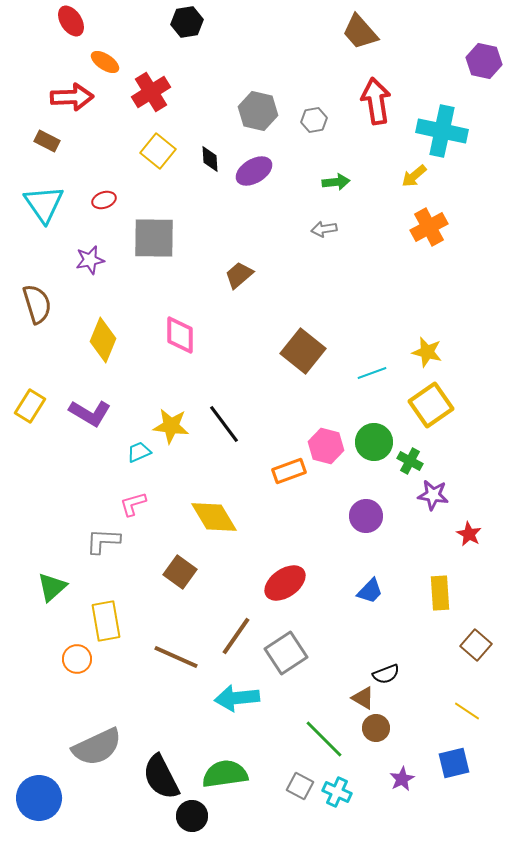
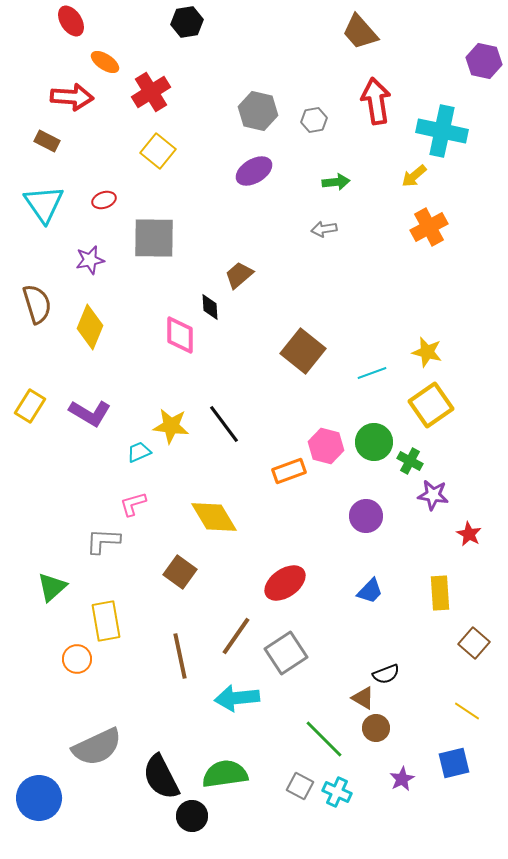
red arrow at (72, 97): rotated 6 degrees clockwise
black diamond at (210, 159): moved 148 px down
yellow diamond at (103, 340): moved 13 px left, 13 px up
brown square at (476, 645): moved 2 px left, 2 px up
brown line at (176, 657): moved 4 px right, 1 px up; rotated 54 degrees clockwise
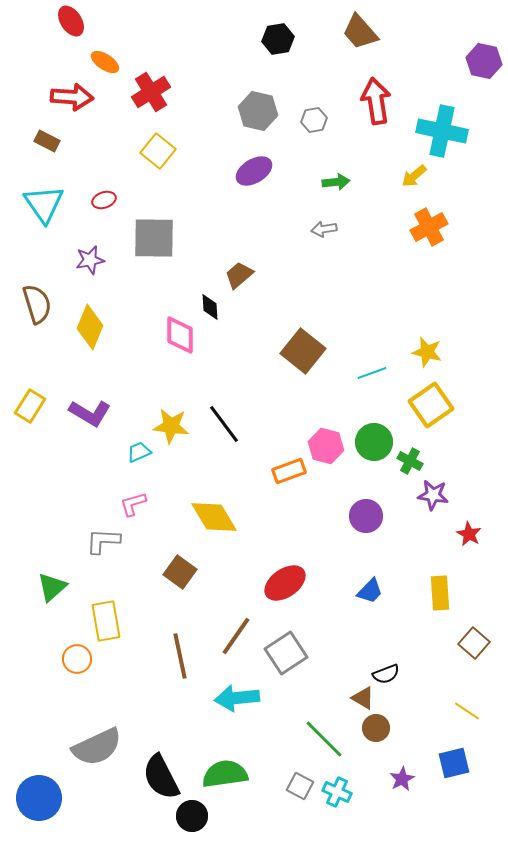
black hexagon at (187, 22): moved 91 px right, 17 px down
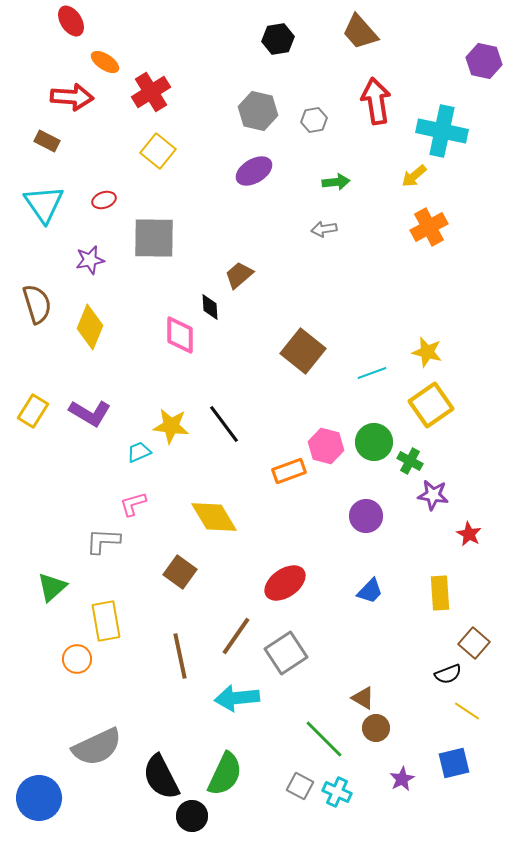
yellow rectangle at (30, 406): moved 3 px right, 5 px down
black semicircle at (386, 674): moved 62 px right
green semicircle at (225, 774): rotated 123 degrees clockwise
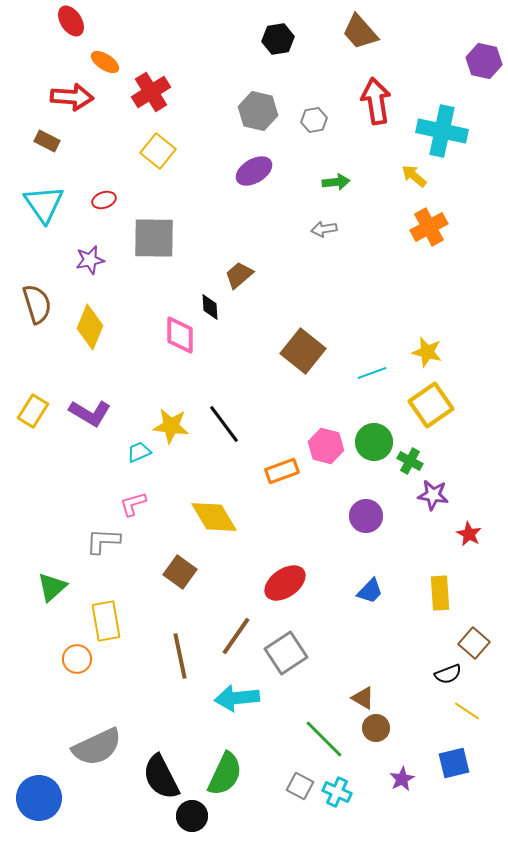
yellow arrow at (414, 176): rotated 80 degrees clockwise
orange rectangle at (289, 471): moved 7 px left
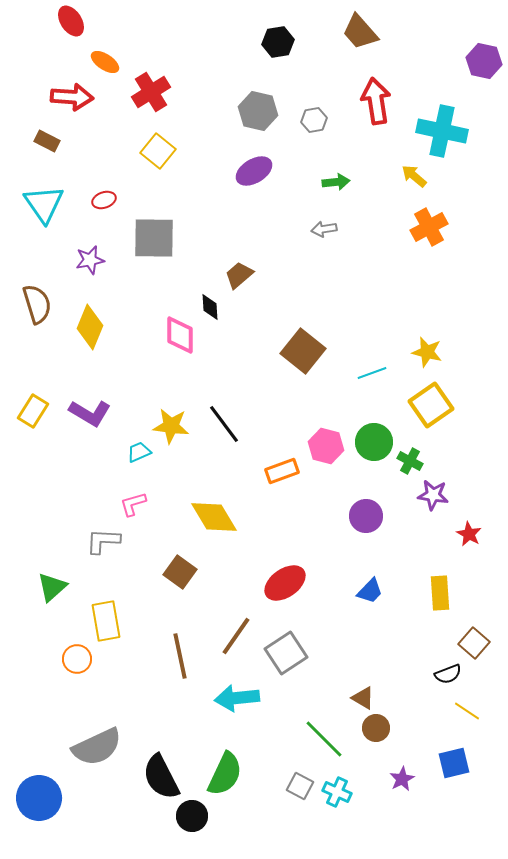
black hexagon at (278, 39): moved 3 px down
